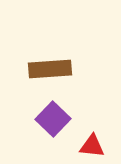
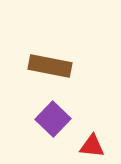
brown rectangle: moved 3 px up; rotated 15 degrees clockwise
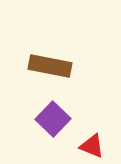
red triangle: rotated 16 degrees clockwise
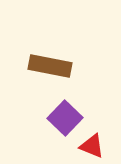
purple square: moved 12 px right, 1 px up
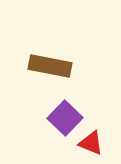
red triangle: moved 1 px left, 3 px up
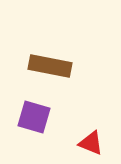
purple square: moved 31 px left, 1 px up; rotated 28 degrees counterclockwise
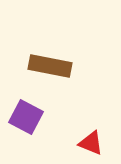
purple square: moved 8 px left; rotated 12 degrees clockwise
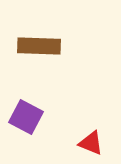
brown rectangle: moved 11 px left, 20 px up; rotated 9 degrees counterclockwise
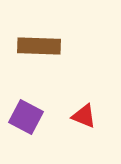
red triangle: moved 7 px left, 27 px up
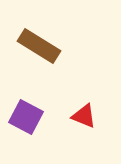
brown rectangle: rotated 30 degrees clockwise
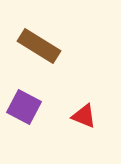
purple square: moved 2 px left, 10 px up
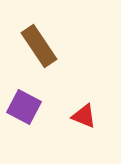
brown rectangle: rotated 24 degrees clockwise
